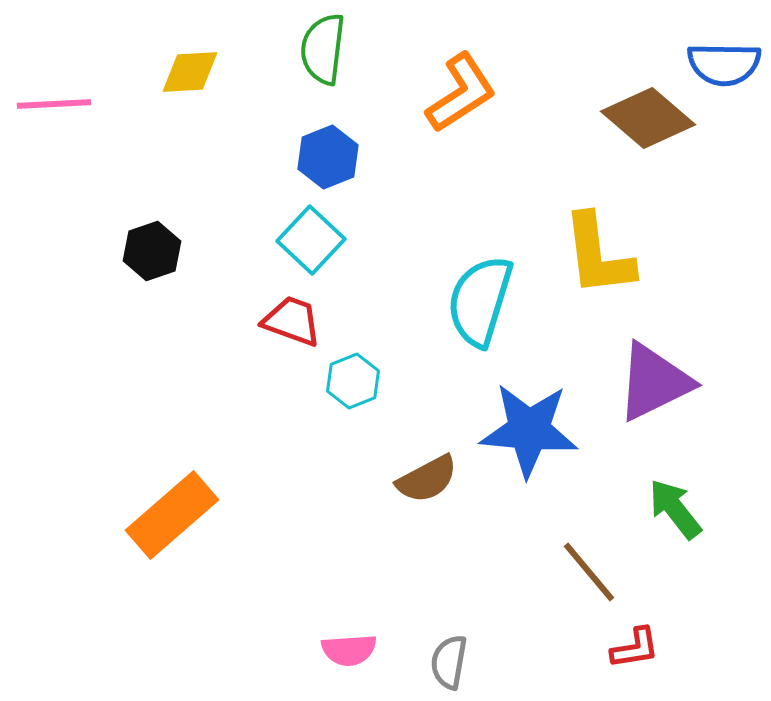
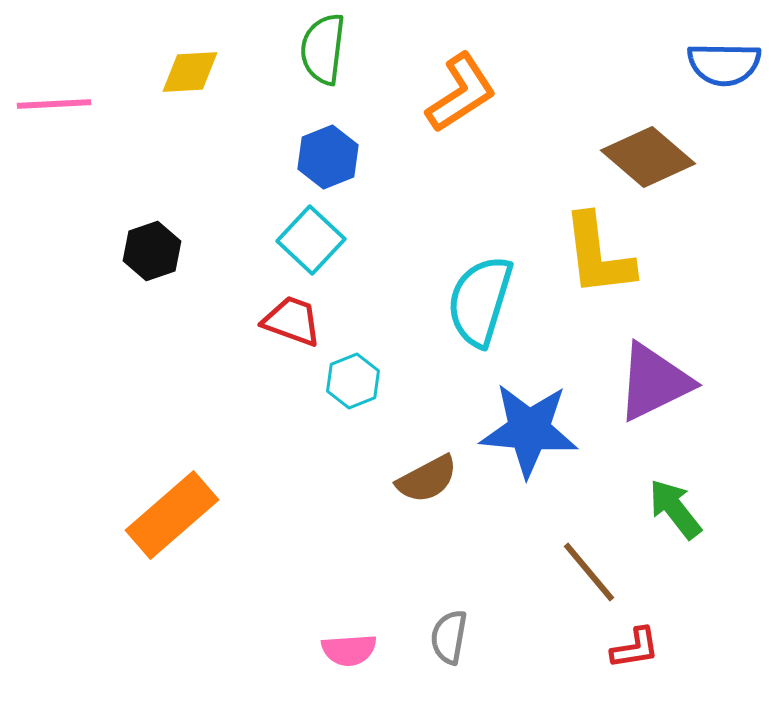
brown diamond: moved 39 px down
gray semicircle: moved 25 px up
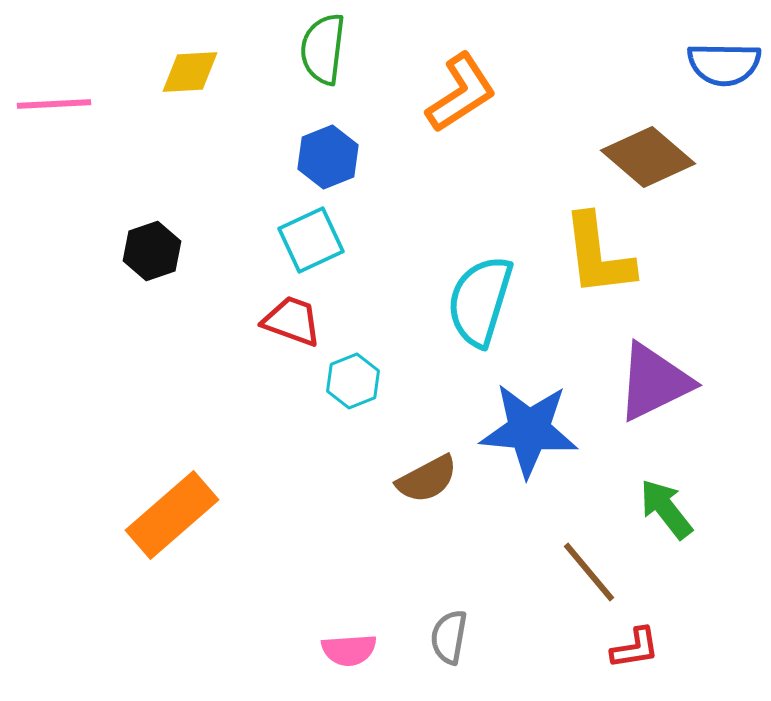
cyan square: rotated 22 degrees clockwise
green arrow: moved 9 px left
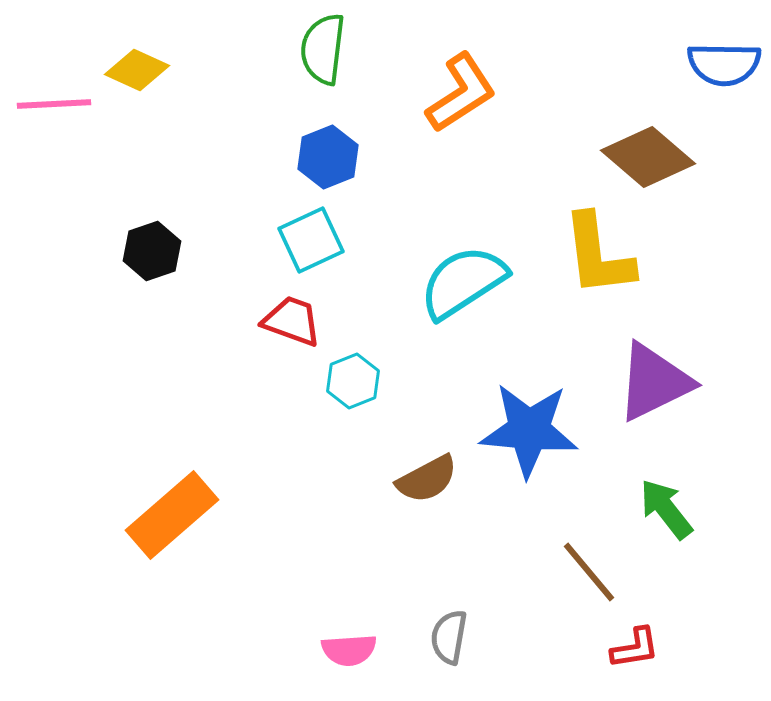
yellow diamond: moved 53 px left, 2 px up; rotated 28 degrees clockwise
cyan semicircle: moved 17 px left, 19 px up; rotated 40 degrees clockwise
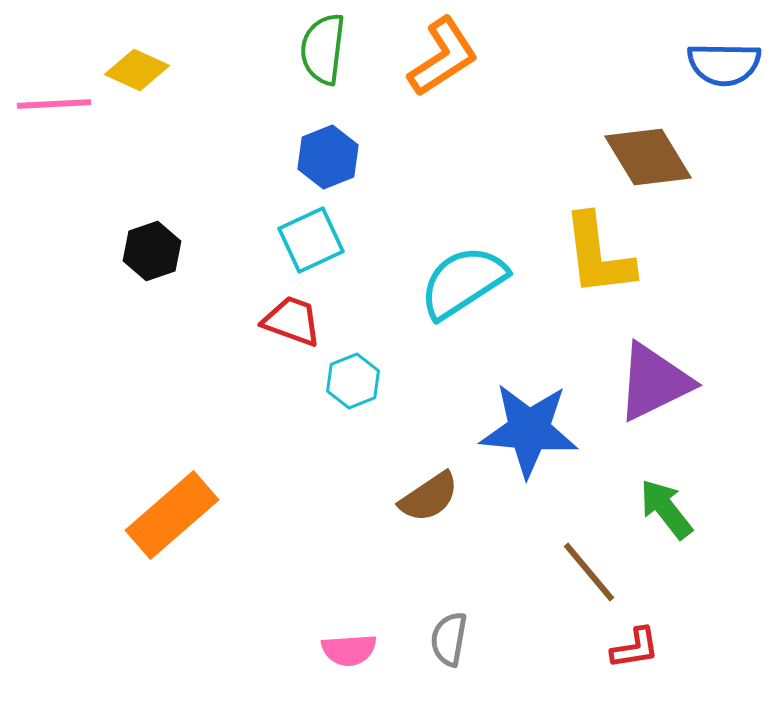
orange L-shape: moved 18 px left, 36 px up
brown diamond: rotated 18 degrees clockwise
brown semicircle: moved 2 px right, 18 px down; rotated 6 degrees counterclockwise
gray semicircle: moved 2 px down
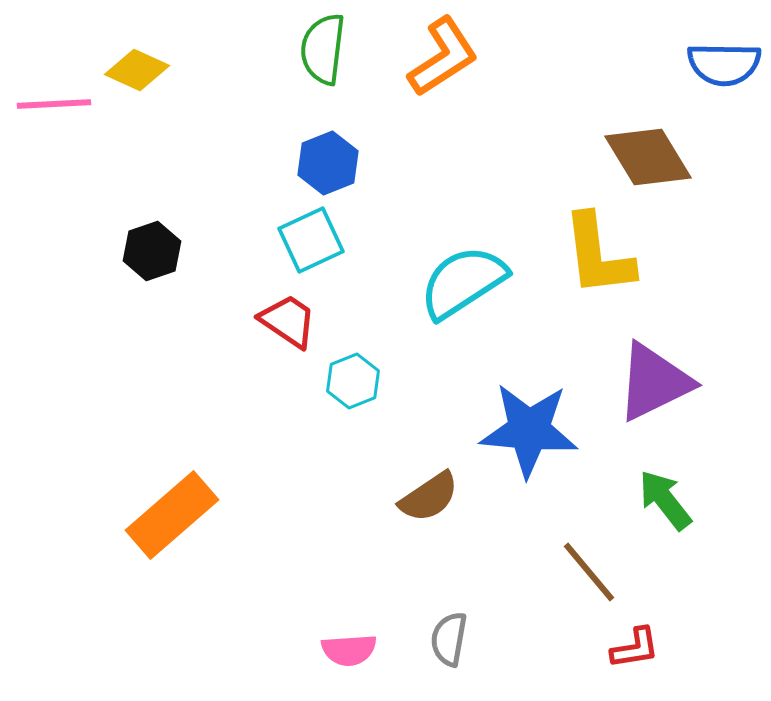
blue hexagon: moved 6 px down
red trapezoid: moved 4 px left; rotated 14 degrees clockwise
green arrow: moved 1 px left, 9 px up
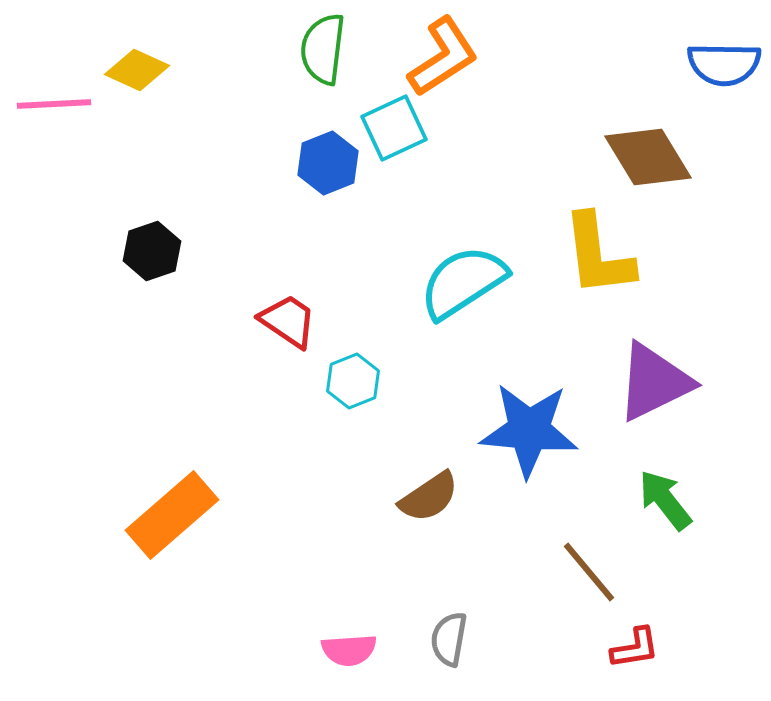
cyan square: moved 83 px right, 112 px up
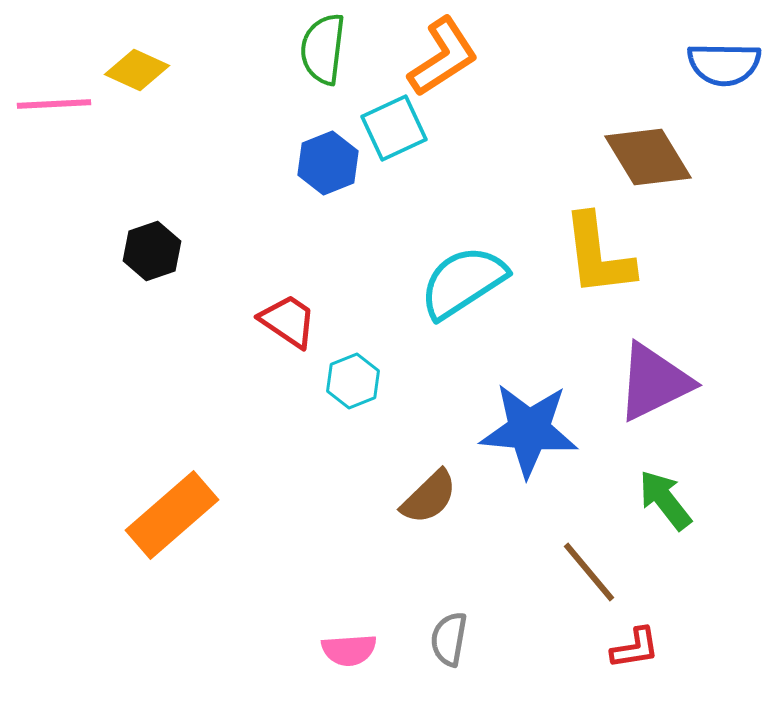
brown semicircle: rotated 10 degrees counterclockwise
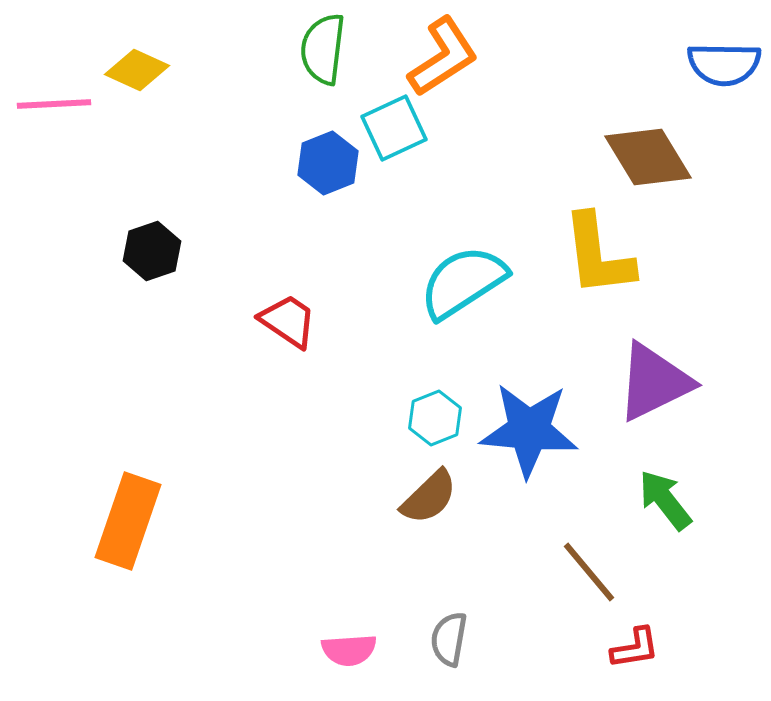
cyan hexagon: moved 82 px right, 37 px down
orange rectangle: moved 44 px left, 6 px down; rotated 30 degrees counterclockwise
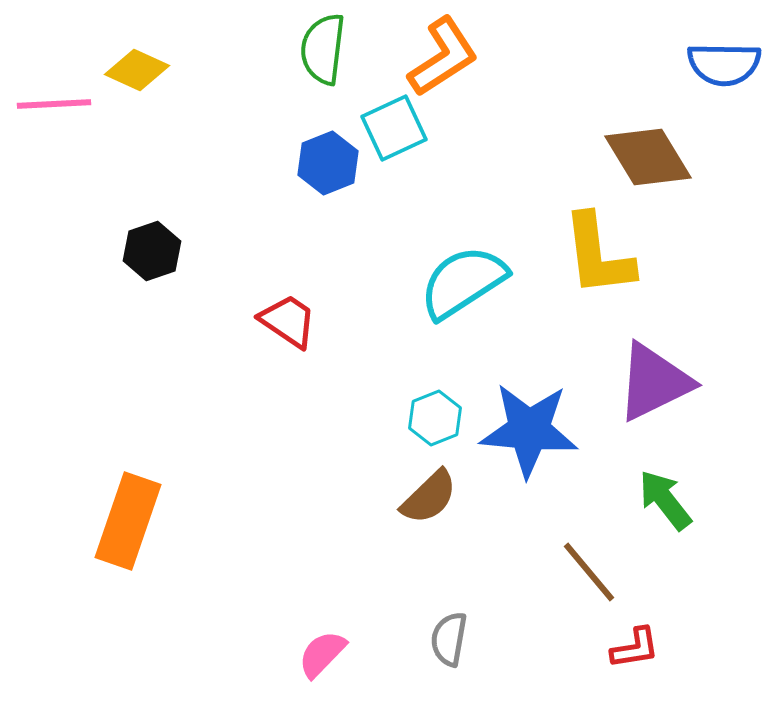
pink semicircle: moved 27 px left, 4 px down; rotated 138 degrees clockwise
